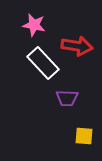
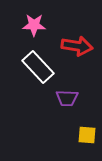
pink star: rotated 10 degrees counterclockwise
white rectangle: moved 5 px left, 4 px down
yellow square: moved 3 px right, 1 px up
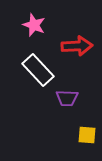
pink star: rotated 20 degrees clockwise
red arrow: rotated 12 degrees counterclockwise
white rectangle: moved 3 px down
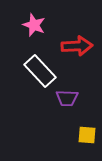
white rectangle: moved 2 px right, 1 px down
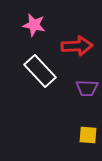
pink star: rotated 10 degrees counterclockwise
purple trapezoid: moved 20 px right, 10 px up
yellow square: moved 1 px right
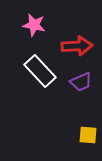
purple trapezoid: moved 6 px left, 6 px up; rotated 25 degrees counterclockwise
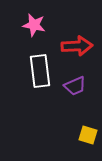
white rectangle: rotated 36 degrees clockwise
purple trapezoid: moved 6 px left, 4 px down
yellow square: rotated 12 degrees clockwise
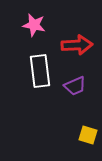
red arrow: moved 1 px up
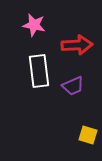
white rectangle: moved 1 px left
purple trapezoid: moved 2 px left
